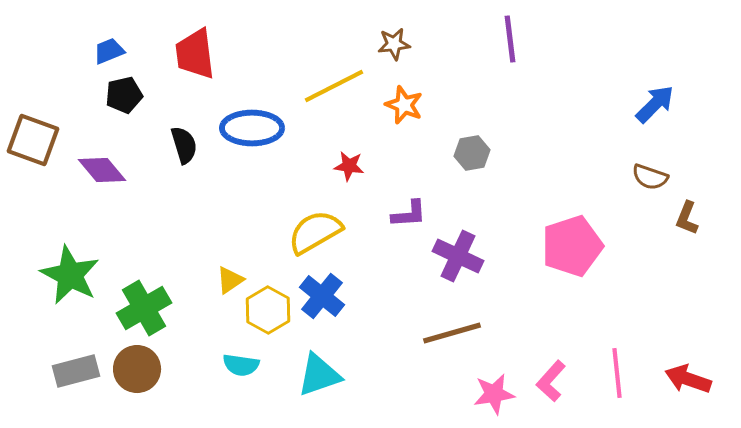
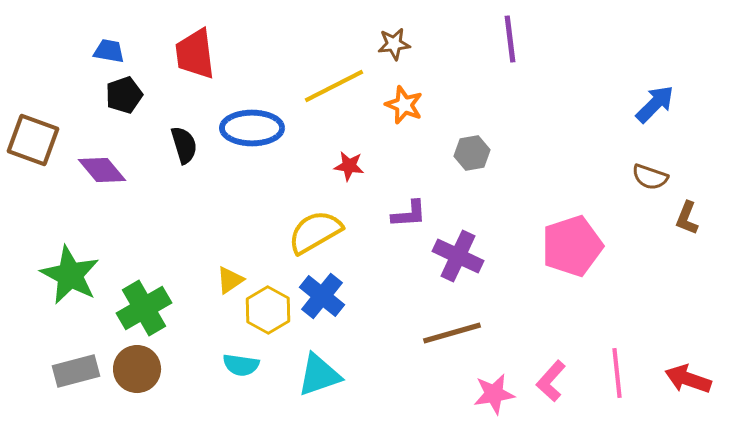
blue trapezoid: rotated 32 degrees clockwise
black pentagon: rotated 6 degrees counterclockwise
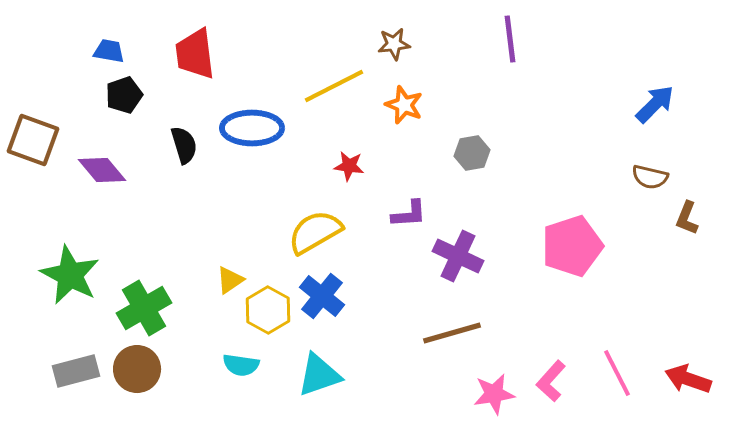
brown semicircle: rotated 6 degrees counterclockwise
pink line: rotated 21 degrees counterclockwise
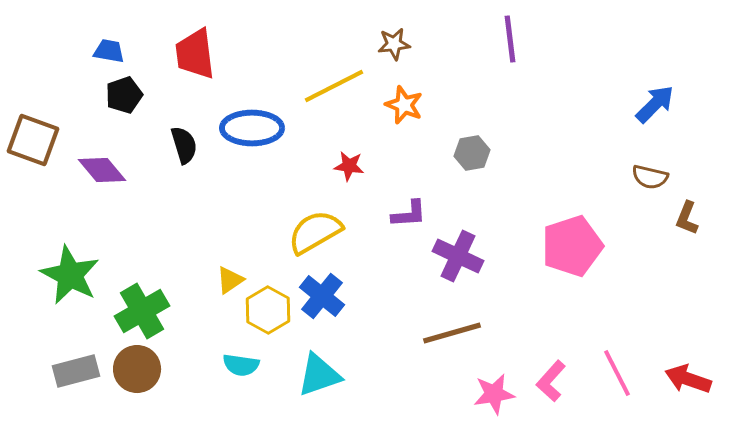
green cross: moved 2 px left, 3 px down
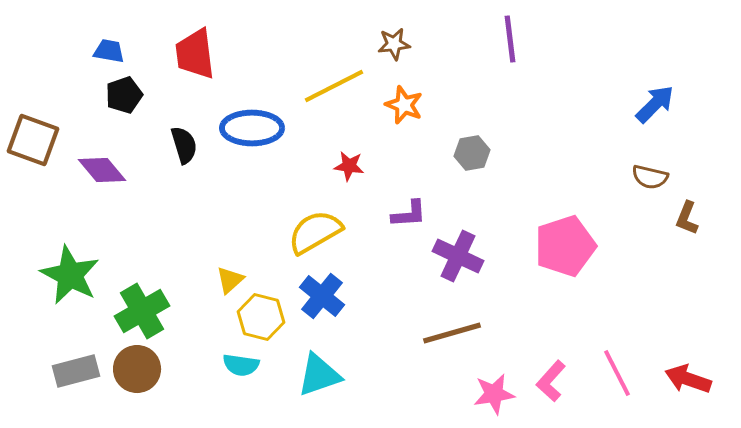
pink pentagon: moved 7 px left
yellow triangle: rotated 8 degrees counterclockwise
yellow hexagon: moved 7 px left, 7 px down; rotated 15 degrees counterclockwise
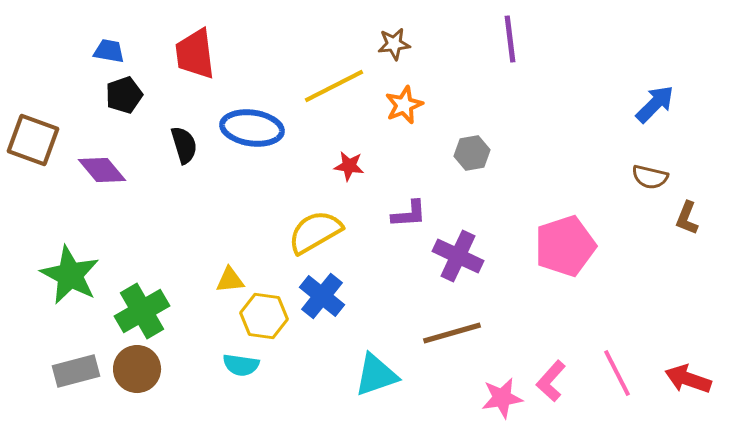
orange star: rotated 27 degrees clockwise
blue ellipse: rotated 8 degrees clockwise
yellow triangle: rotated 36 degrees clockwise
yellow hexagon: moved 3 px right, 1 px up; rotated 6 degrees counterclockwise
cyan triangle: moved 57 px right
pink star: moved 8 px right, 4 px down
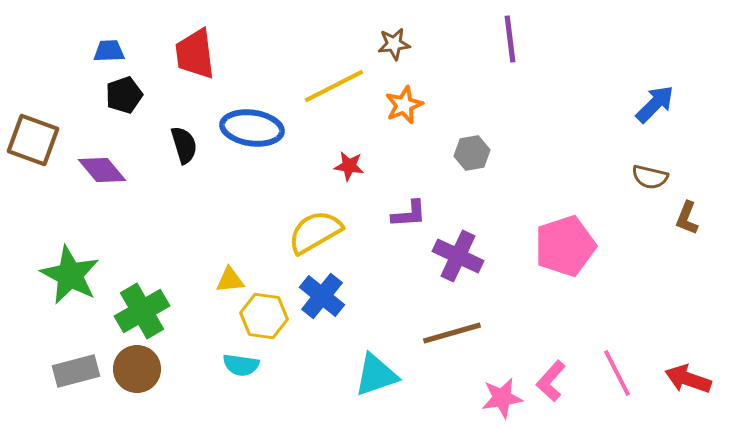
blue trapezoid: rotated 12 degrees counterclockwise
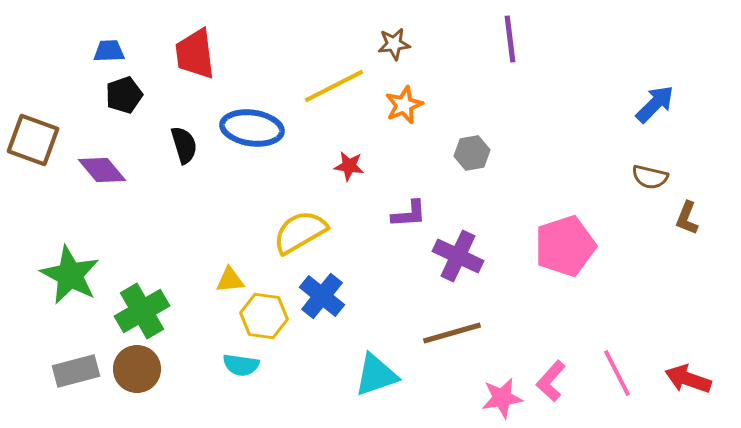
yellow semicircle: moved 15 px left
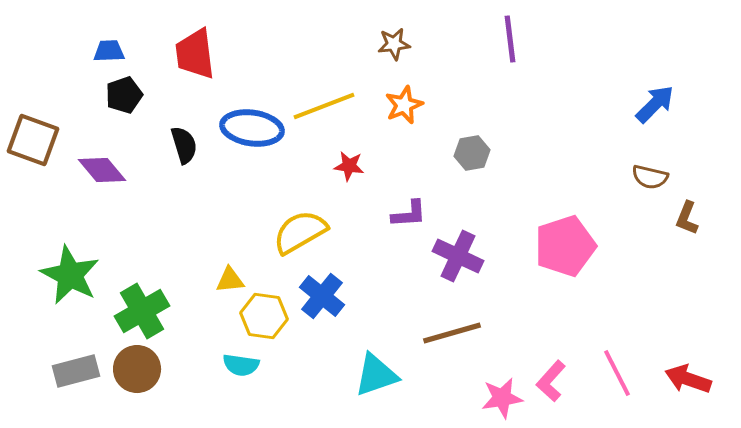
yellow line: moved 10 px left, 20 px down; rotated 6 degrees clockwise
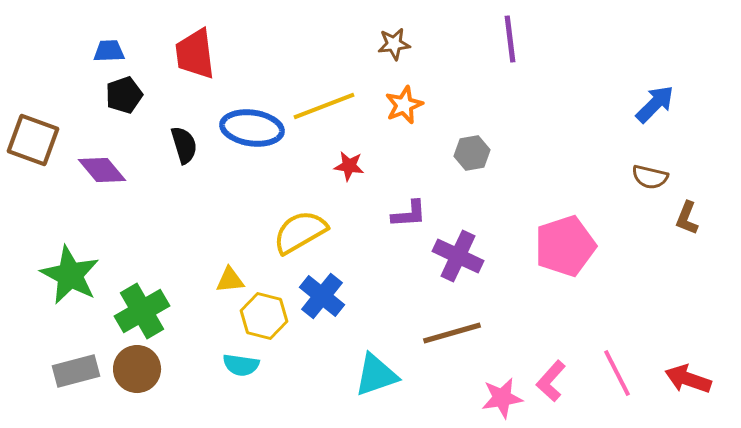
yellow hexagon: rotated 6 degrees clockwise
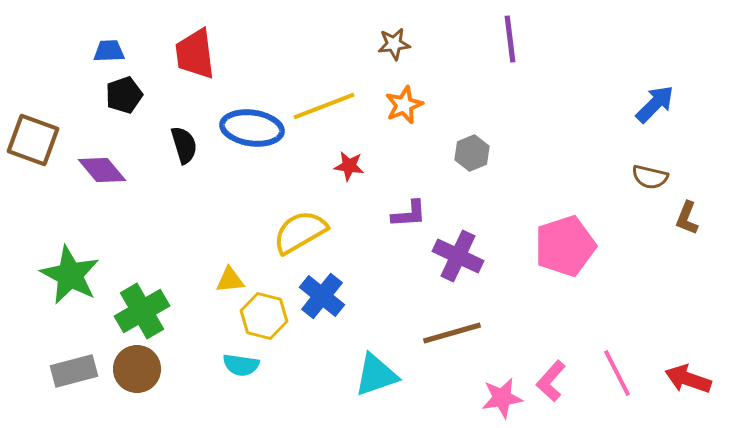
gray hexagon: rotated 12 degrees counterclockwise
gray rectangle: moved 2 px left
